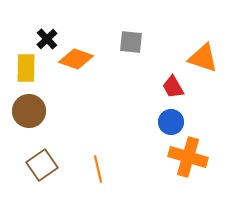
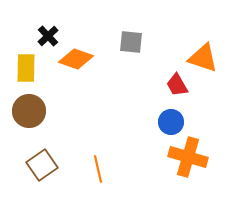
black cross: moved 1 px right, 3 px up
red trapezoid: moved 4 px right, 2 px up
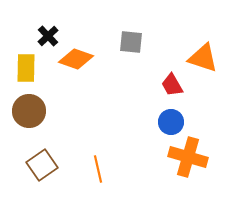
red trapezoid: moved 5 px left
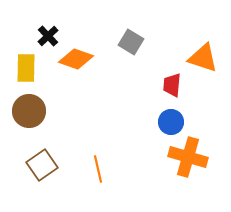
gray square: rotated 25 degrees clockwise
red trapezoid: rotated 35 degrees clockwise
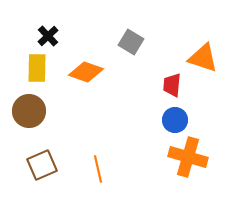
orange diamond: moved 10 px right, 13 px down
yellow rectangle: moved 11 px right
blue circle: moved 4 px right, 2 px up
brown square: rotated 12 degrees clockwise
